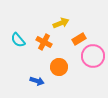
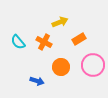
yellow arrow: moved 1 px left, 1 px up
cyan semicircle: moved 2 px down
pink circle: moved 9 px down
orange circle: moved 2 px right
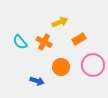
cyan semicircle: moved 2 px right
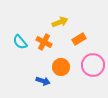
blue arrow: moved 6 px right
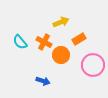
yellow arrow: moved 1 px right
orange circle: moved 12 px up
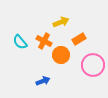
orange cross: moved 1 px up
blue arrow: rotated 40 degrees counterclockwise
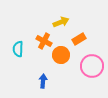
cyan semicircle: moved 2 px left, 7 px down; rotated 42 degrees clockwise
pink circle: moved 1 px left, 1 px down
blue arrow: rotated 64 degrees counterclockwise
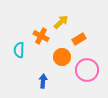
yellow arrow: rotated 21 degrees counterclockwise
orange cross: moved 3 px left, 5 px up
cyan semicircle: moved 1 px right, 1 px down
orange circle: moved 1 px right, 2 px down
pink circle: moved 5 px left, 4 px down
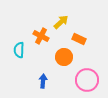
orange rectangle: rotated 56 degrees clockwise
orange circle: moved 2 px right
pink circle: moved 10 px down
